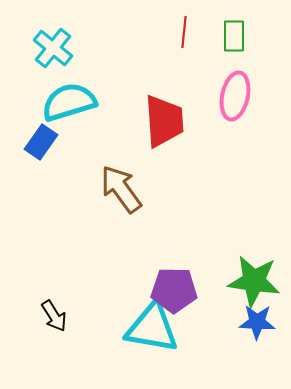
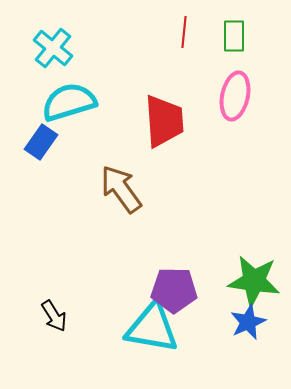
blue star: moved 9 px left; rotated 27 degrees counterclockwise
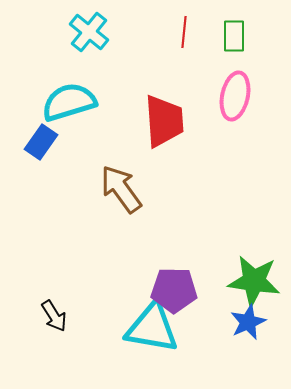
cyan cross: moved 36 px right, 16 px up
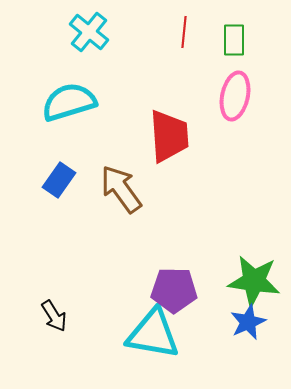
green rectangle: moved 4 px down
red trapezoid: moved 5 px right, 15 px down
blue rectangle: moved 18 px right, 38 px down
cyan triangle: moved 1 px right, 6 px down
